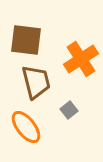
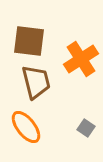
brown square: moved 3 px right, 1 px down
gray square: moved 17 px right, 18 px down; rotated 18 degrees counterclockwise
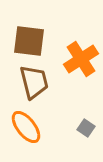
brown trapezoid: moved 2 px left
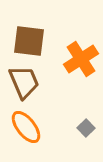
brown trapezoid: moved 10 px left; rotated 9 degrees counterclockwise
gray square: rotated 12 degrees clockwise
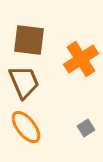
brown square: moved 1 px up
gray square: rotated 12 degrees clockwise
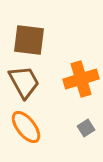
orange cross: moved 20 px down; rotated 16 degrees clockwise
brown trapezoid: rotated 6 degrees counterclockwise
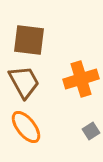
gray square: moved 5 px right, 3 px down
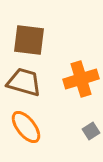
brown trapezoid: rotated 45 degrees counterclockwise
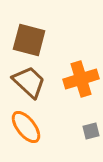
brown square: rotated 8 degrees clockwise
brown trapezoid: moved 5 px right; rotated 27 degrees clockwise
gray square: rotated 18 degrees clockwise
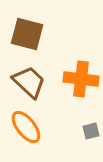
brown square: moved 2 px left, 6 px up
orange cross: rotated 24 degrees clockwise
